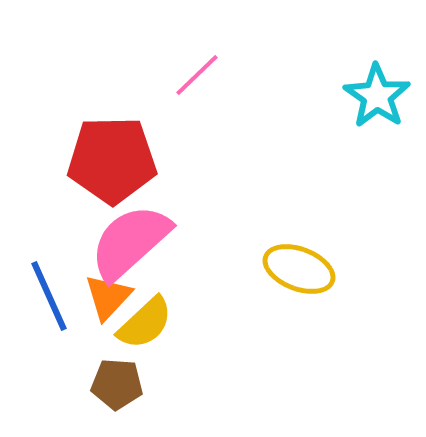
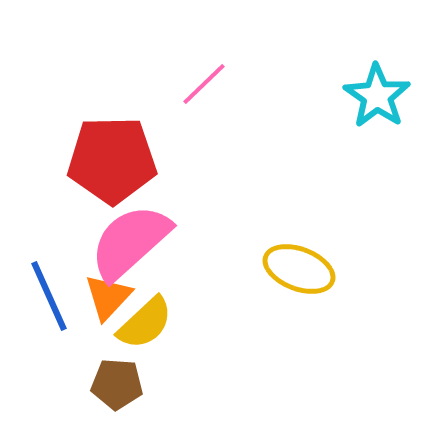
pink line: moved 7 px right, 9 px down
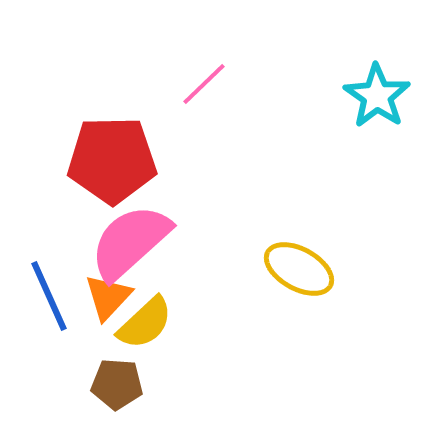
yellow ellipse: rotated 8 degrees clockwise
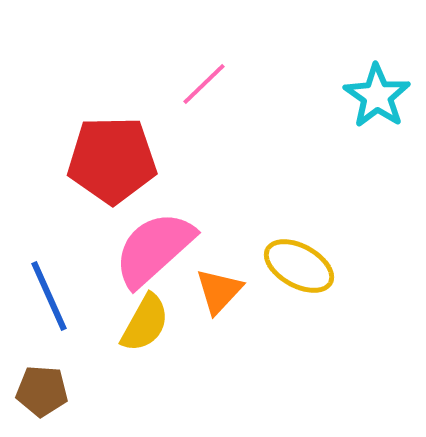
pink semicircle: moved 24 px right, 7 px down
yellow ellipse: moved 3 px up
orange triangle: moved 111 px right, 6 px up
yellow semicircle: rotated 18 degrees counterclockwise
brown pentagon: moved 75 px left, 7 px down
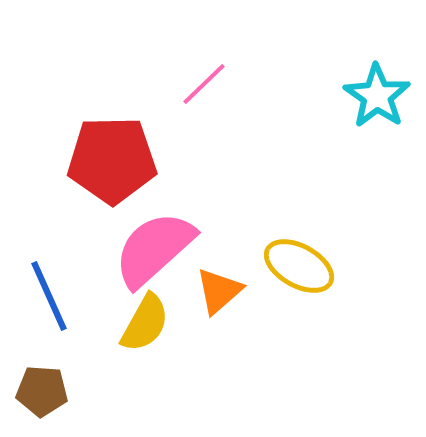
orange triangle: rotated 6 degrees clockwise
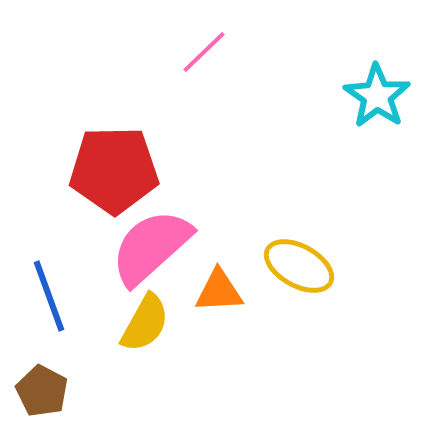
pink line: moved 32 px up
red pentagon: moved 2 px right, 10 px down
pink semicircle: moved 3 px left, 2 px up
orange triangle: rotated 38 degrees clockwise
blue line: rotated 4 degrees clockwise
brown pentagon: rotated 24 degrees clockwise
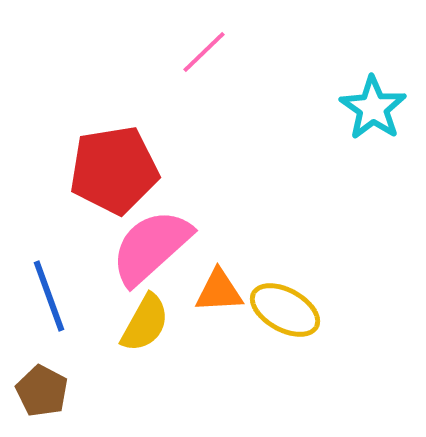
cyan star: moved 4 px left, 12 px down
red pentagon: rotated 8 degrees counterclockwise
yellow ellipse: moved 14 px left, 44 px down
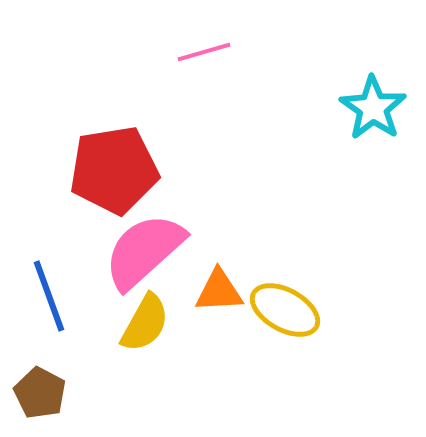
pink line: rotated 28 degrees clockwise
pink semicircle: moved 7 px left, 4 px down
brown pentagon: moved 2 px left, 2 px down
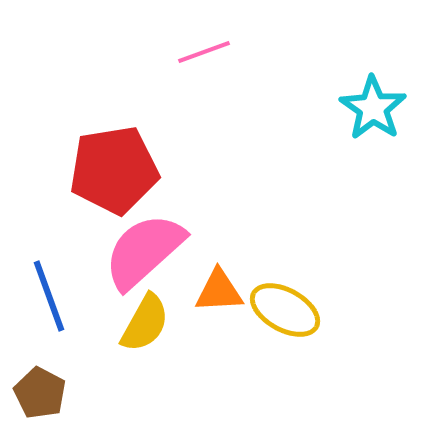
pink line: rotated 4 degrees counterclockwise
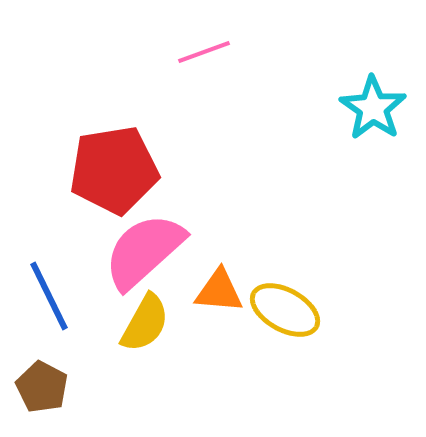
orange triangle: rotated 8 degrees clockwise
blue line: rotated 6 degrees counterclockwise
brown pentagon: moved 2 px right, 6 px up
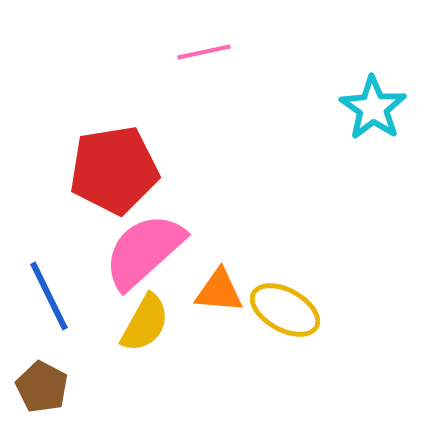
pink line: rotated 8 degrees clockwise
